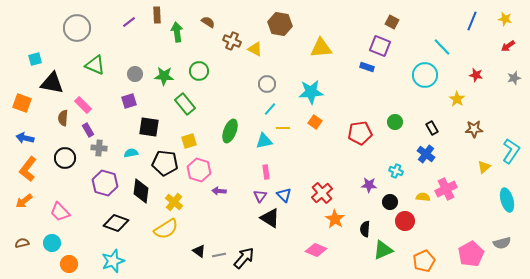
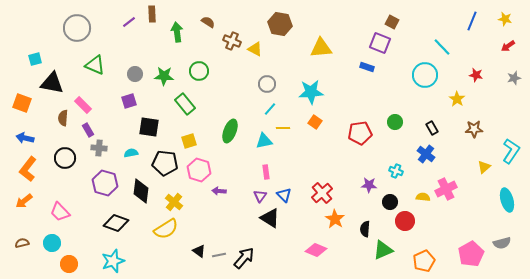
brown rectangle at (157, 15): moved 5 px left, 1 px up
purple square at (380, 46): moved 3 px up
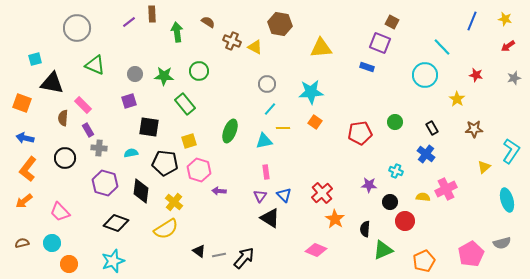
yellow triangle at (255, 49): moved 2 px up
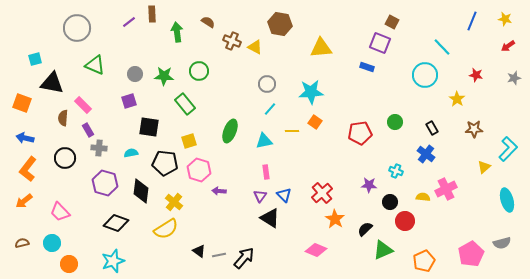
yellow line at (283, 128): moved 9 px right, 3 px down
cyan L-shape at (511, 151): moved 3 px left, 2 px up; rotated 10 degrees clockwise
black semicircle at (365, 229): rotated 42 degrees clockwise
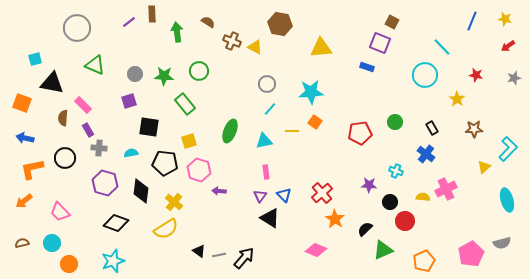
orange L-shape at (28, 169): moved 4 px right; rotated 40 degrees clockwise
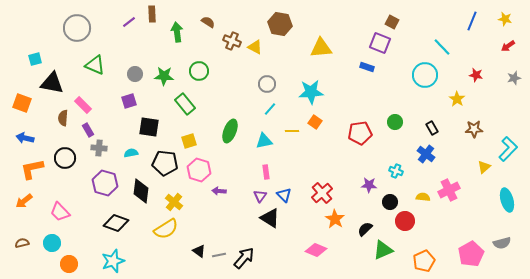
pink cross at (446, 189): moved 3 px right, 1 px down
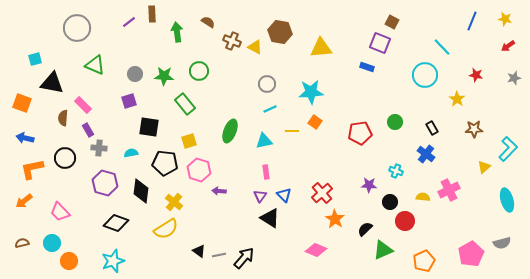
brown hexagon at (280, 24): moved 8 px down
cyan line at (270, 109): rotated 24 degrees clockwise
orange circle at (69, 264): moved 3 px up
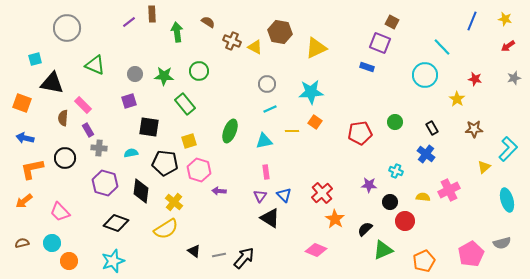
gray circle at (77, 28): moved 10 px left
yellow triangle at (321, 48): moved 5 px left; rotated 20 degrees counterclockwise
red star at (476, 75): moved 1 px left, 4 px down
black triangle at (199, 251): moved 5 px left
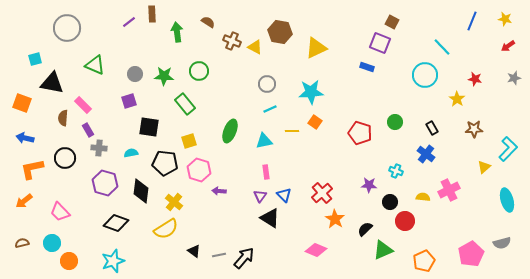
red pentagon at (360, 133): rotated 25 degrees clockwise
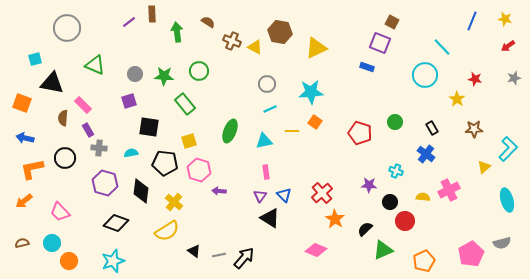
yellow semicircle at (166, 229): moved 1 px right, 2 px down
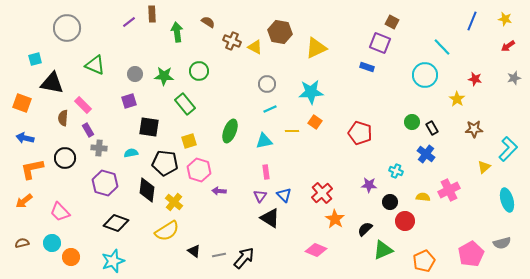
green circle at (395, 122): moved 17 px right
black diamond at (141, 191): moved 6 px right, 1 px up
orange circle at (69, 261): moved 2 px right, 4 px up
